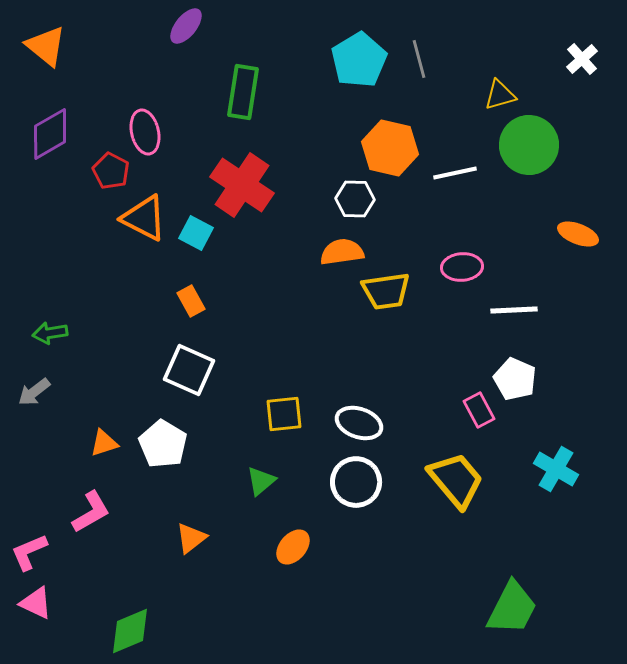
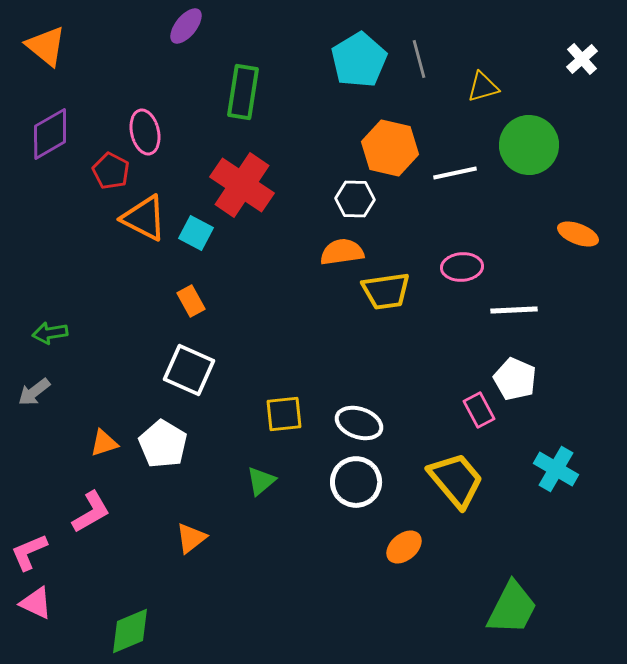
yellow triangle at (500, 95): moved 17 px left, 8 px up
orange ellipse at (293, 547): moved 111 px right; rotated 9 degrees clockwise
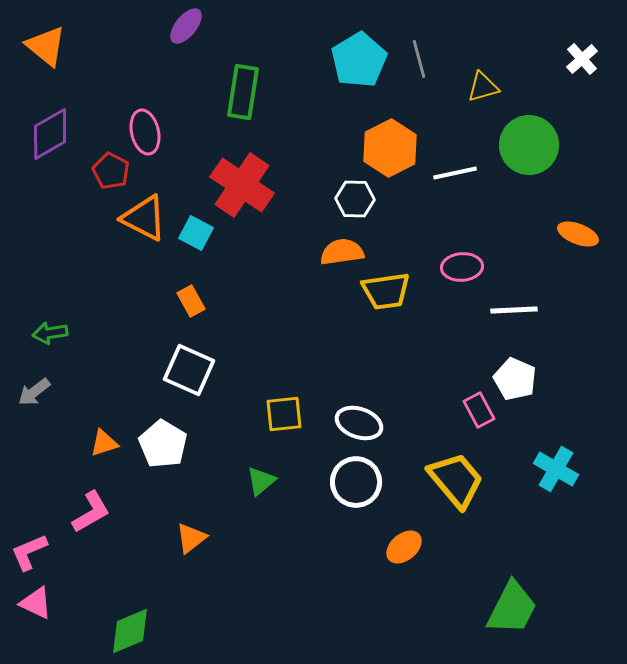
orange hexagon at (390, 148): rotated 20 degrees clockwise
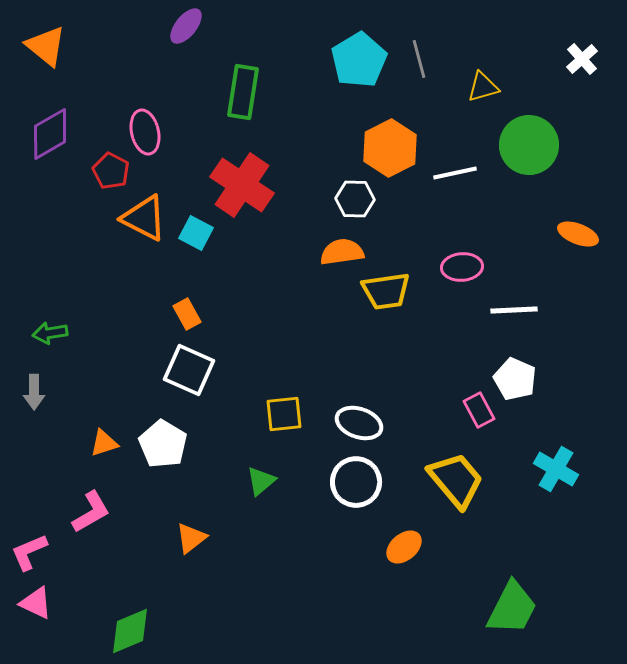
orange rectangle at (191, 301): moved 4 px left, 13 px down
gray arrow at (34, 392): rotated 52 degrees counterclockwise
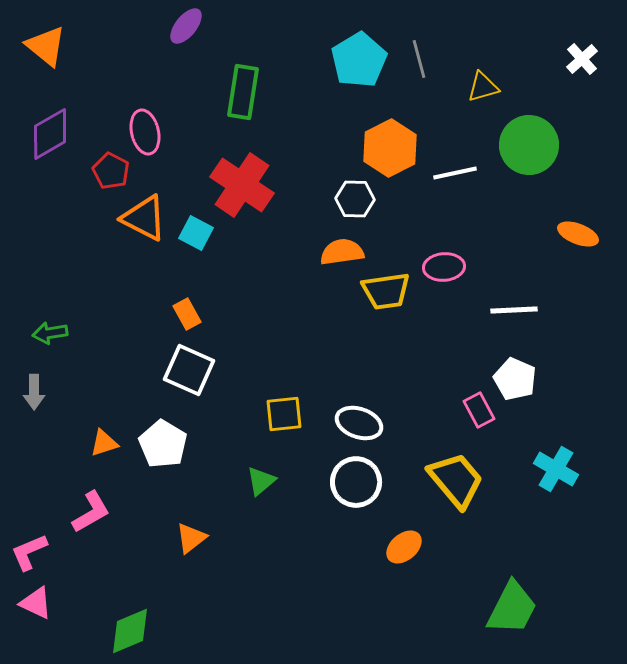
pink ellipse at (462, 267): moved 18 px left
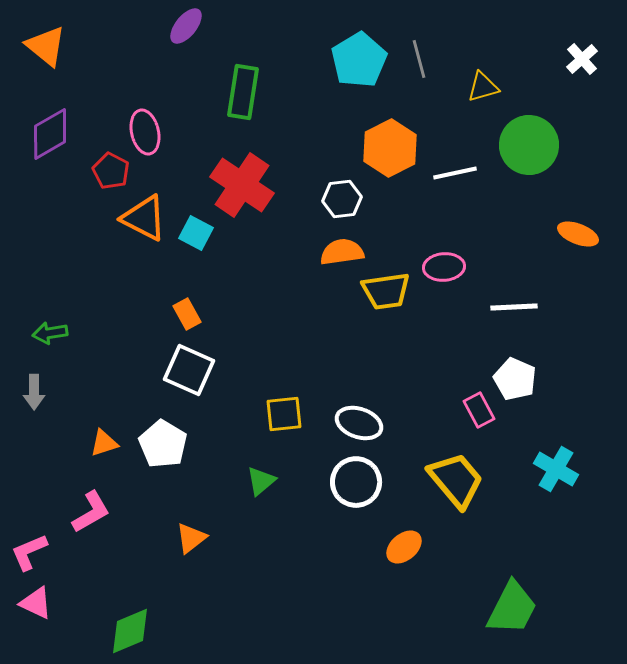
white hexagon at (355, 199): moved 13 px left; rotated 9 degrees counterclockwise
white line at (514, 310): moved 3 px up
